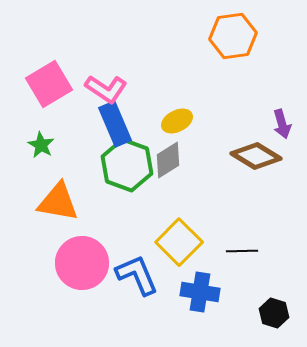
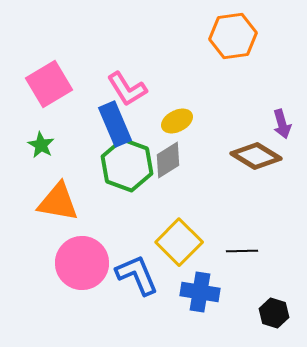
pink L-shape: moved 21 px right; rotated 24 degrees clockwise
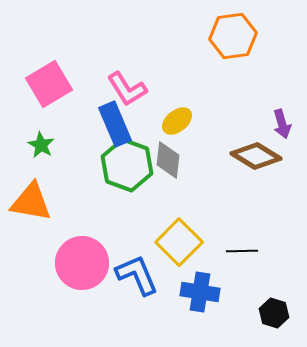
yellow ellipse: rotated 12 degrees counterclockwise
gray diamond: rotated 51 degrees counterclockwise
orange triangle: moved 27 px left
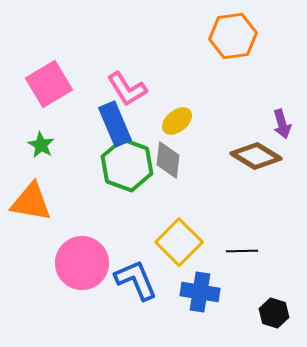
blue L-shape: moved 1 px left, 5 px down
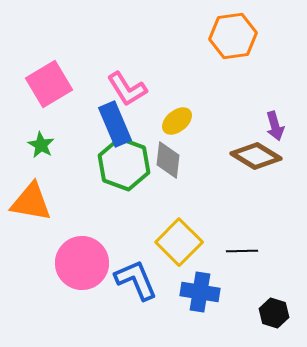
purple arrow: moved 7 px left, 2 px down
green hexagon: moved 3 px left, 1 px up
